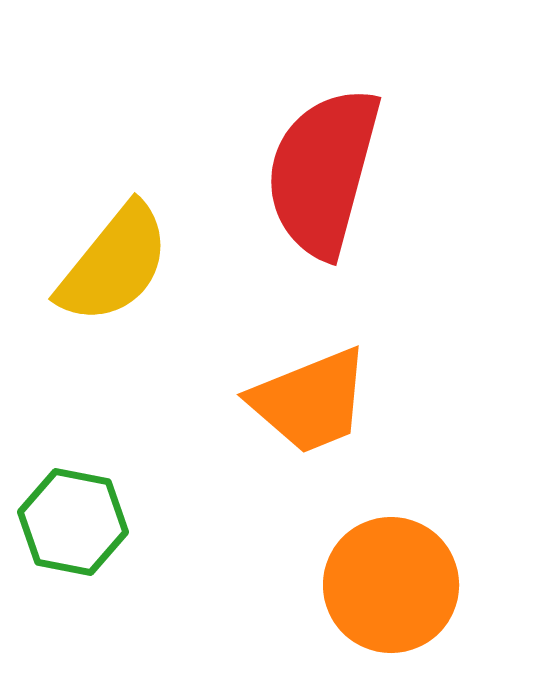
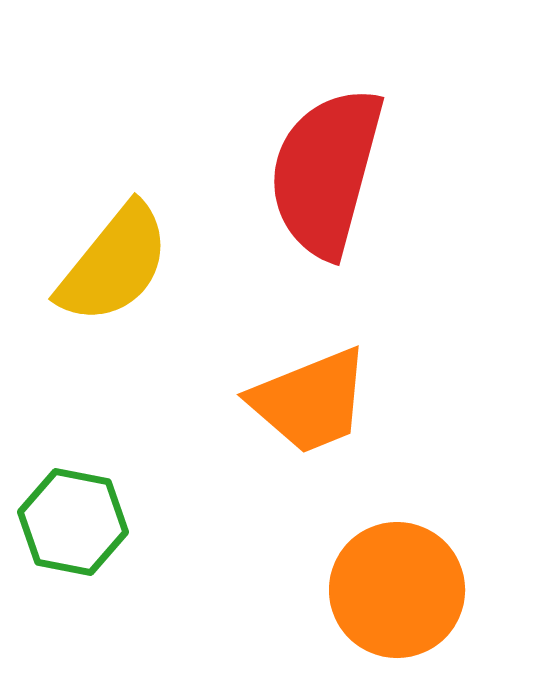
red semicircle: moved 3 px right
orange circle: moved 6 px right, 5 px down
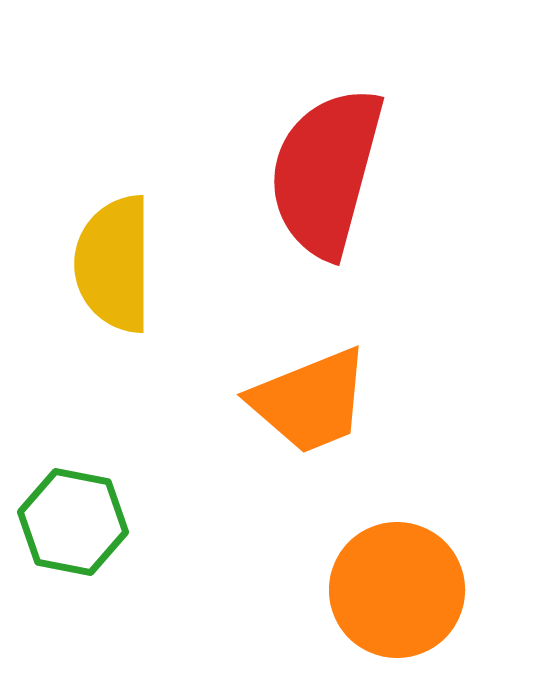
yellow semicircle: rotated 141 degrees clockwise
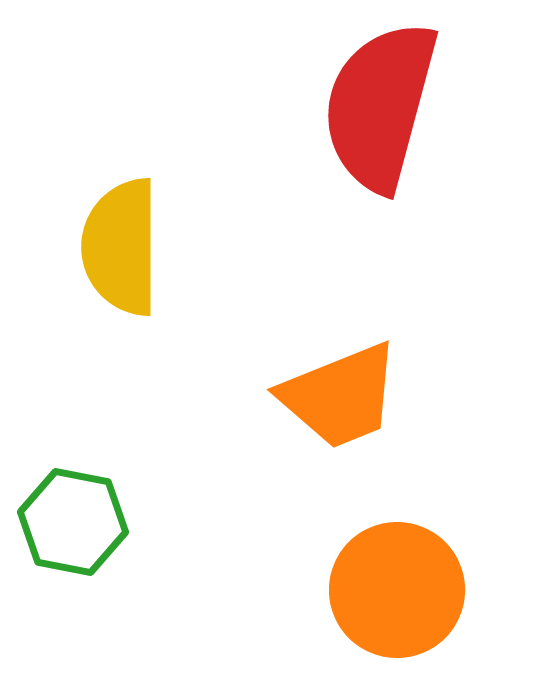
red semicircle: moved 54 px right, 66 px up
yellow semicircle: moved 7 px right, 17 px up
orange trapezoid: moved 30 px right, 5 px up
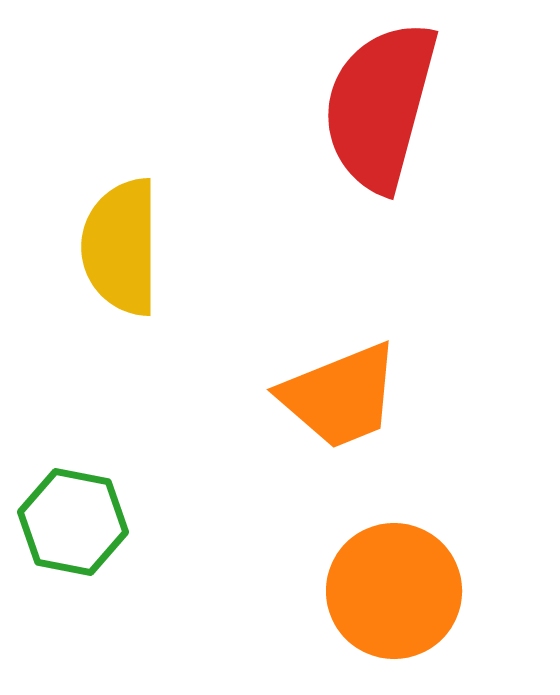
orange circle: moved 3 px left, 1 px down
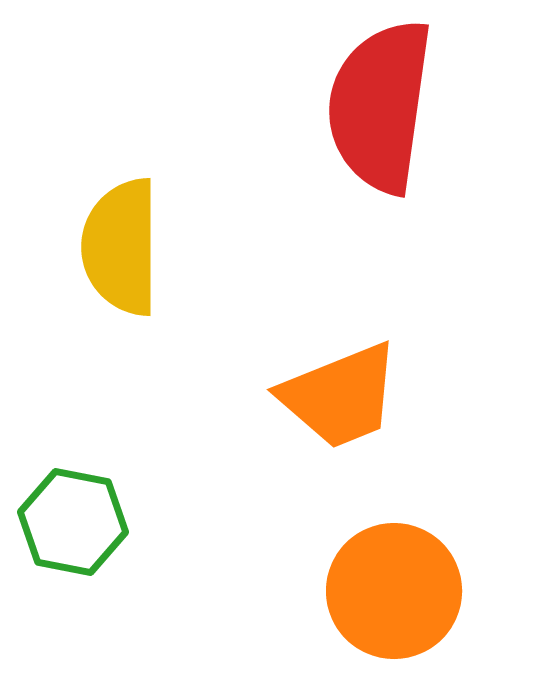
red semicircle: rotated 7 degrees counterclockwise
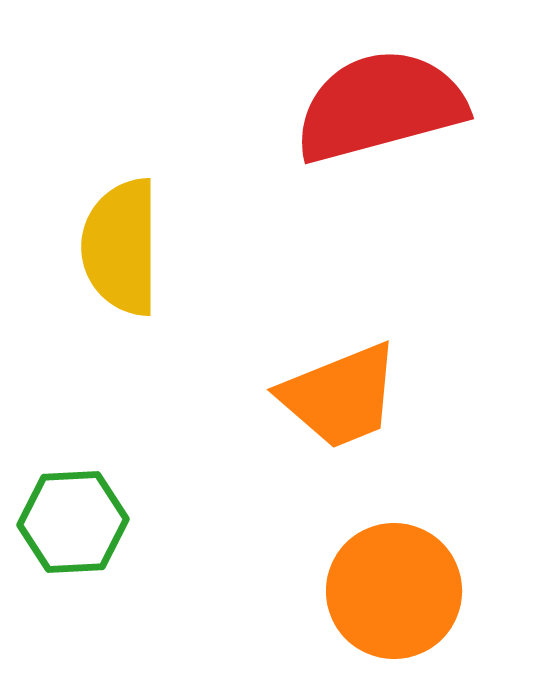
red semicircle: rotated 67 degrees clockwise
green hexagon: rotated 14 degrees counterclockwise
